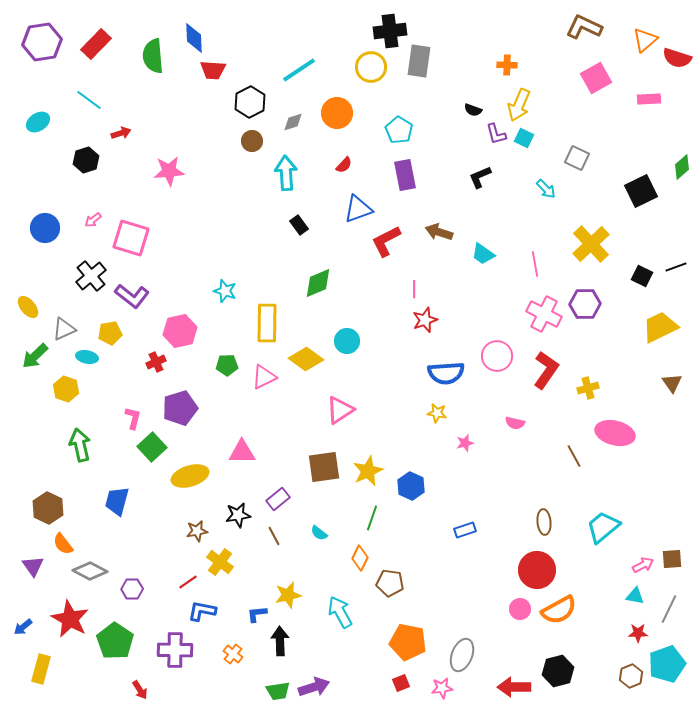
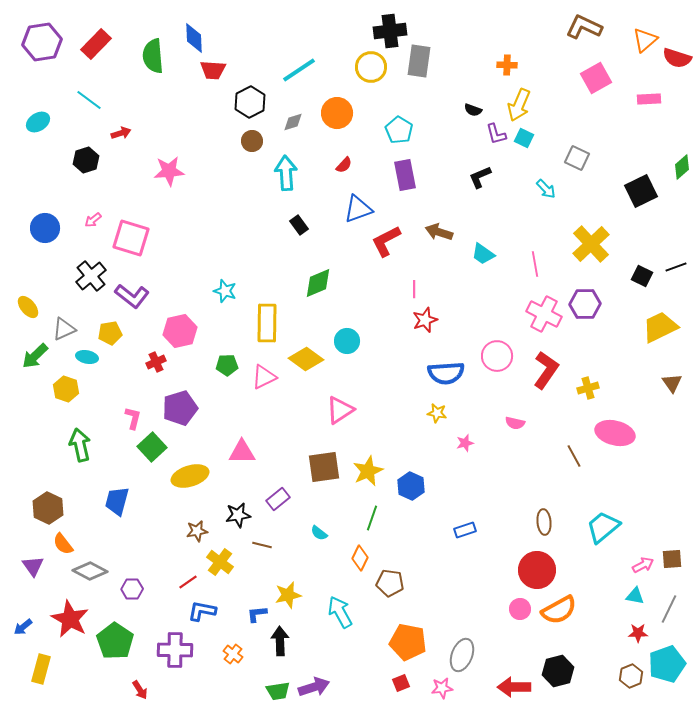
brown line at (274, 536): moved 12 px left, 9 px down; rotated 48 degrees counterclockwise
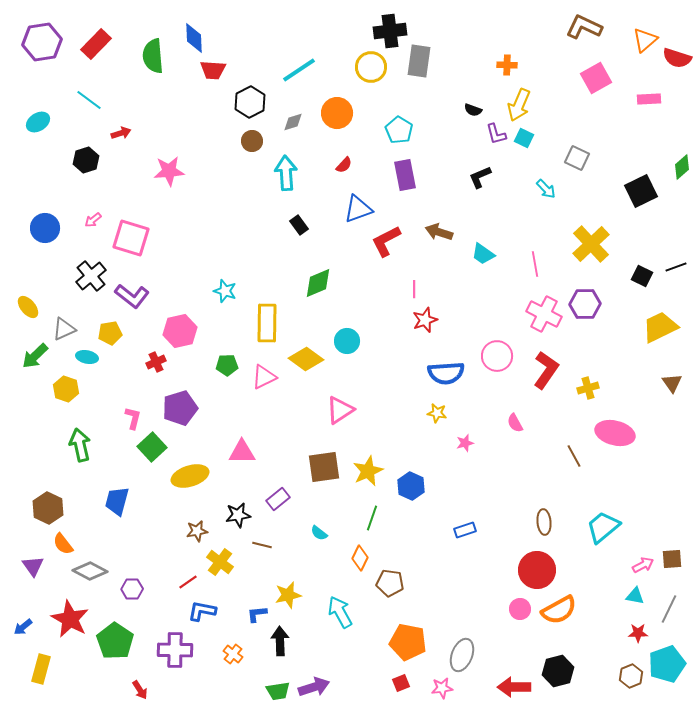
pink semicircle at (515, 423): rotated 48 degrees clockwise
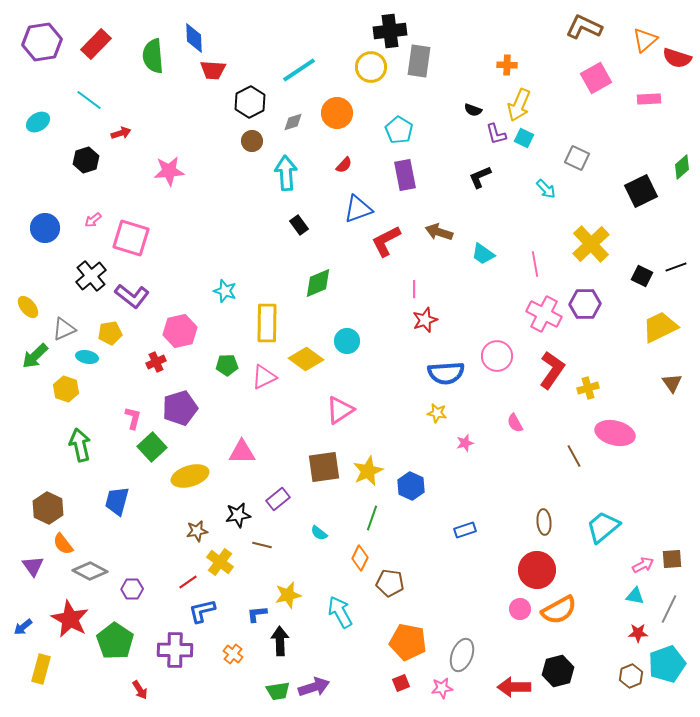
red L-shape at (546, 370): moved 6 px right
blue L-shape at (202, 611): rotated 24 degrees counterclockwise
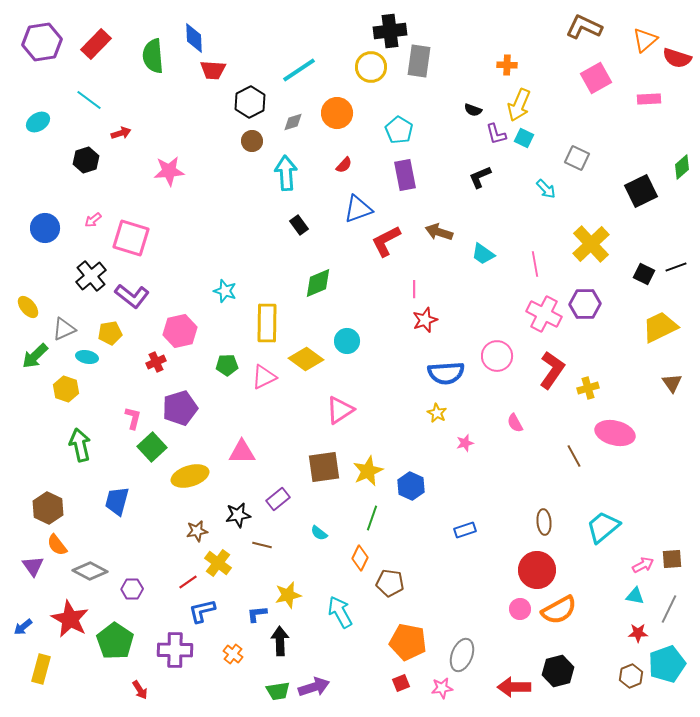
black square at (642, 276): moved 2 px right, 2 px up
yellow star at (437, 413): rotated 18 degrees clockwise
orange semicircle at (63, 544): moved 6 px left, 1 px down
yellow cross at (220, 562): moved 2 px left, 1 px down
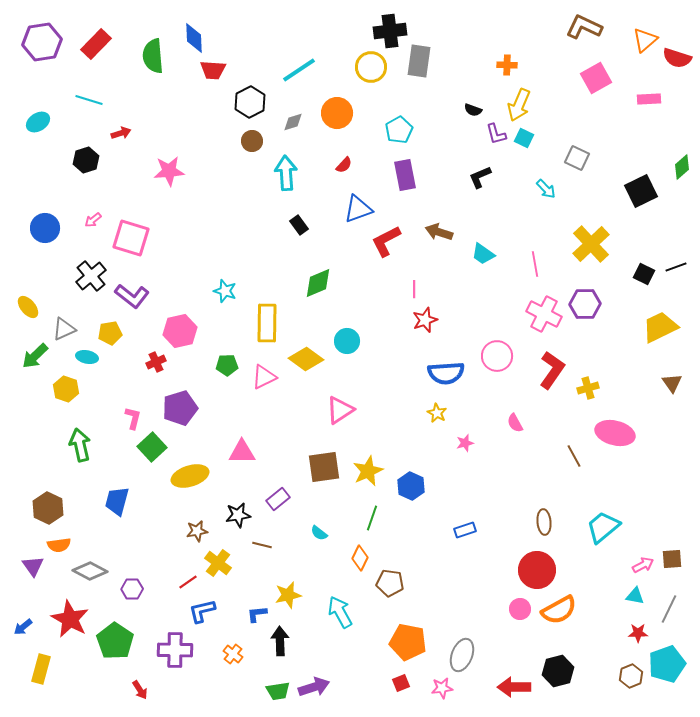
cyan line at (89, 100): rotated 20 degrees counterclockwise
cyan pentagon at (399, 130): rotated 12 degrees clockwise
orange semicircle at (57, 545): moved 2 px right; rotated 60 degrees counterclockwise
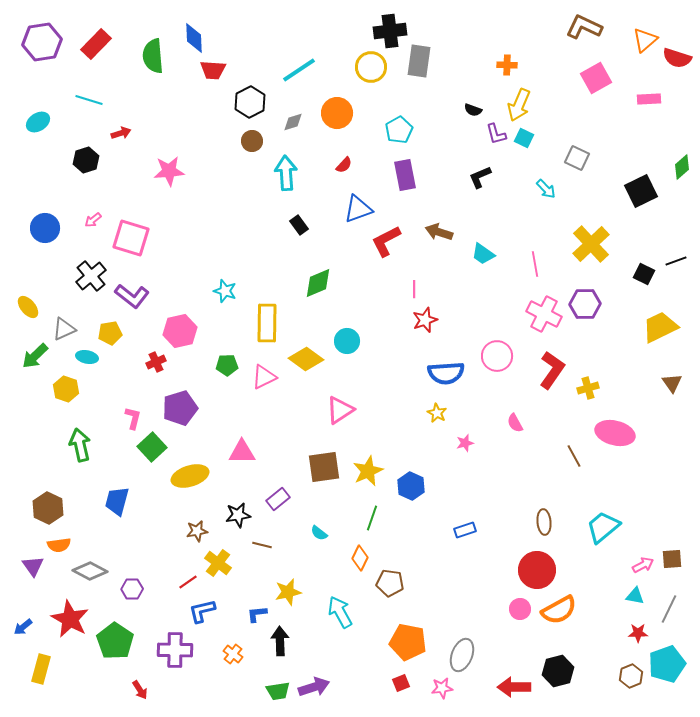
black line at (676, 267): moved 6 px up
yellow star at (288, 595): moved 3 px up
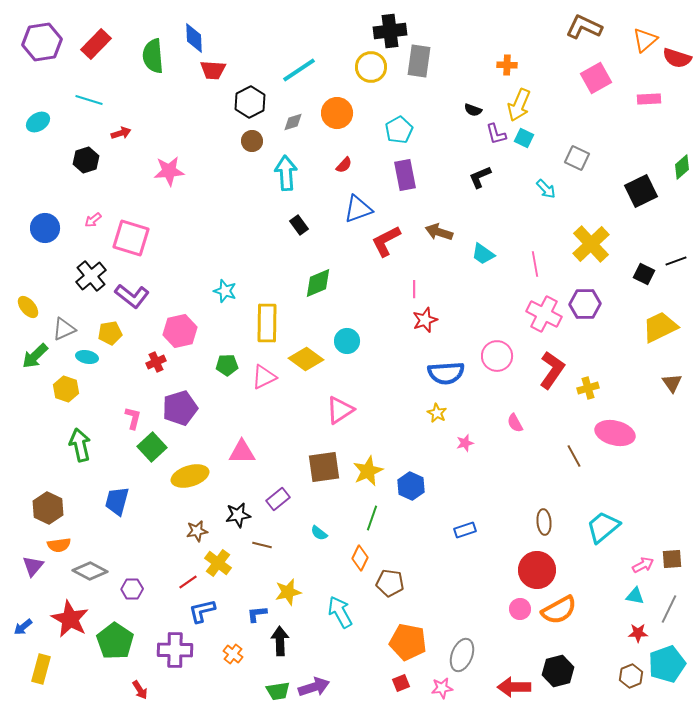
purple triangle at (33, 566): rotated 15 degrees clockwise
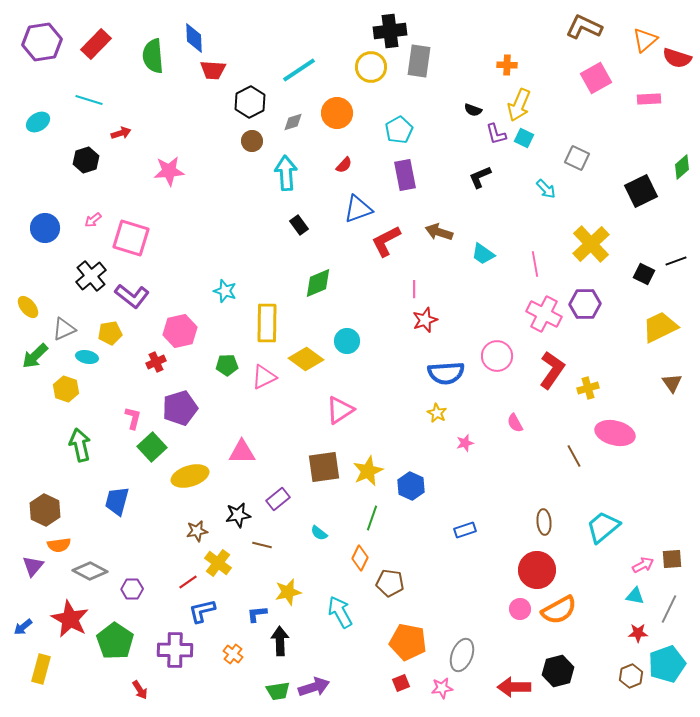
brown hexagon at (48, 508): moved 3 px left, 2 px down
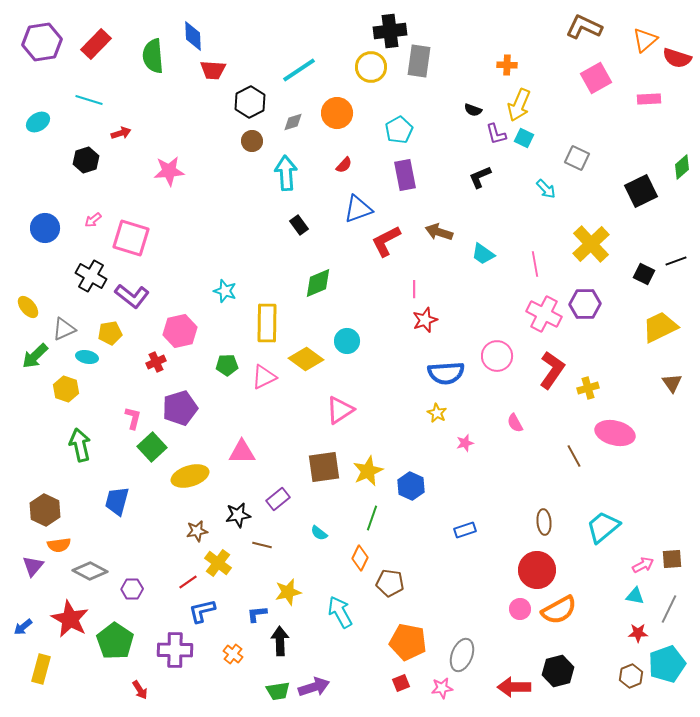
blue diamond at (194, 38): moved 1 px left, 2 px up
black cross at (91, 276): rotated 20 degrees counterclockwise
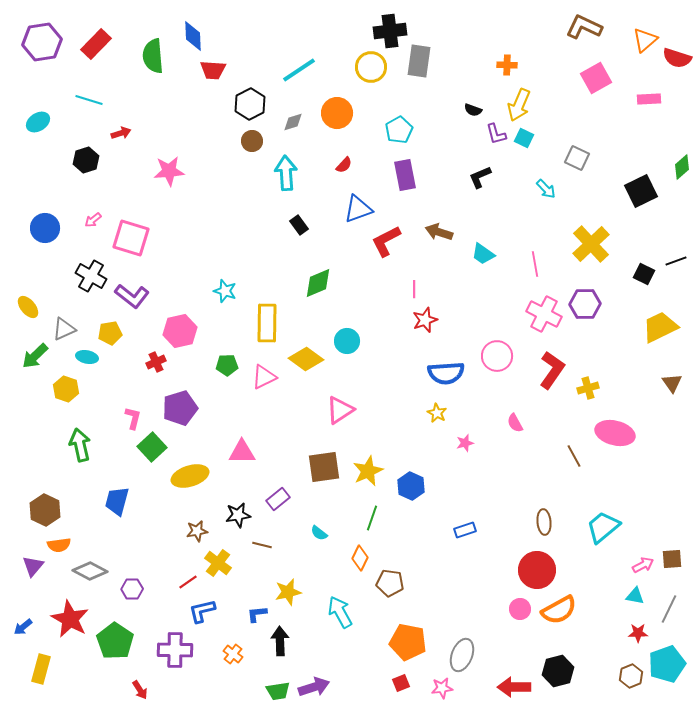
black hexagon at (250, 102): moved 2 px down
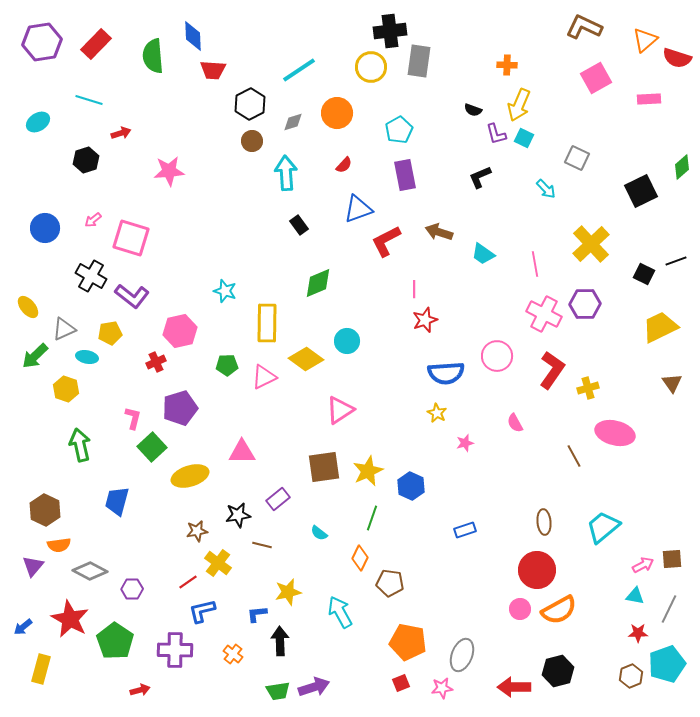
red arrow at (140, 690): rotated 72 degrees counterclockwise
